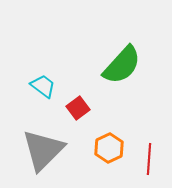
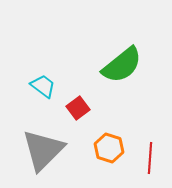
green semicircle: rotated 9 degrees clockwise
orange hexagon: rotated 16 degrees counterclockwise
red line: moved 1 px right, 1 px up
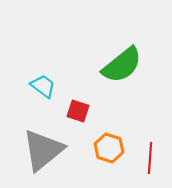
red square: moved 3 px down; rotated 35 degrees counterclockwise
gray triangle: rotated 6 degrees clockwise
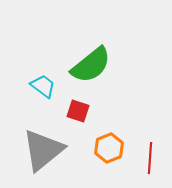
green semicircle: moved 31 px left
orange hexagon: rotated 20 degrees clockwise
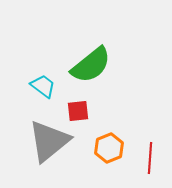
red square: rotated 25 degrees counterclockwise
gray triangle: moved 6 px right, 9 px up
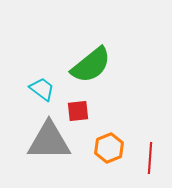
cyan trapezoid: moved 1 px left, 3 px down
gray triangle: rotated 39 degrees clockwise
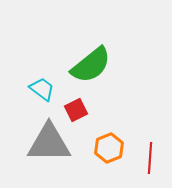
red square: moved 2 px left, 1 px up; rotated 20 degrees counterclockwise
gray triangle: moved 2 px down
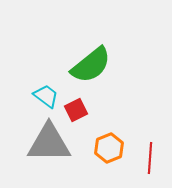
cyan trapezoid: moved 4 px right, 7 px down
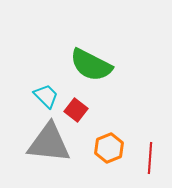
green semicircle: rotated 66 degrees clockwise
cyan trapezoid: rotated 8 degrees clockwise
red square: rotated 25 degrees counterclockwise
gray triangle: rotated 6 degrees clockwise
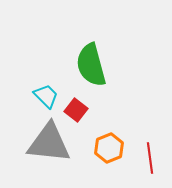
green semicircle: rotated 48 degrees clockwise
red line: rotated 12 degrees counterclockwise
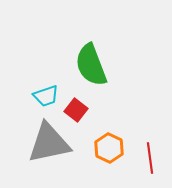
green semicircle: rotated 6 degrees counterclockwise
cyan trapezoid: rotated 116 degrees clockwise
gray triangle: rotated 18 degrees counterclockwise
orange hexagon: rotated 12 degrees counterclockwise
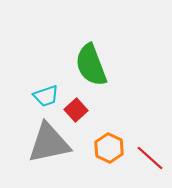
red square: rotated 10 degrees clockwise
red line: rotated 40 degrees counterclockwise
